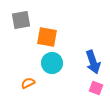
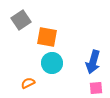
gray square: rotated 24 degrees counterclockwise
blue arrow: rotated 35 degrees clockwise
pink square: rotated 24 degrees counterclockwise
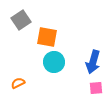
cyan circle: moved 2 px right, 1 px up
orange semicircle: moved 10 px left
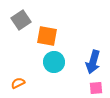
orange square: moved 1 px up
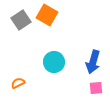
orange square: moved 21 px up; rotated 20 degrees clockwise
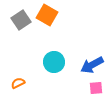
blue arrow: moved 1 px left, 3 px down; rotated 45 degrees clockwise
